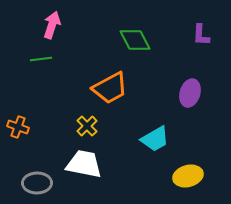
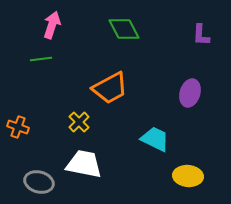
green diamond: moved 11 px left, 11 px up
yellow cross: moved 8 px left, 4 px up
cyan trapezoid: rotated 124 degrees counterclockwise
yellow ellipse: rotated 20 degrees clockwise
gray ellipse: moved 2 px right, 1 px up; rotated 16 degrees clockwise
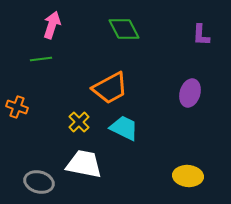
orange cross: moved 1 px left, 20 px up
cyan trapezoid: moved 31 px left, 11 px up
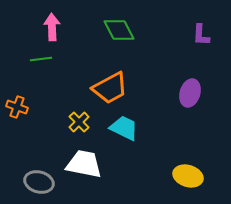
pink arrow: moved 2 px down; rotated 20 degrees counterclockwise
green diamond: moved 5 px left, 1 px down
yellow ellipse: rotated 12 degrees clockwise
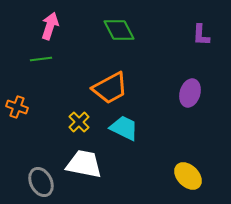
pink arrow: moved 2 px left, 1 px up; rotated 20 degrees clockwise
yellow ellipse: rotated 28 degrees clockwise
gray ellipse: moved 2 px right; rotated 48 degrees clockwise
